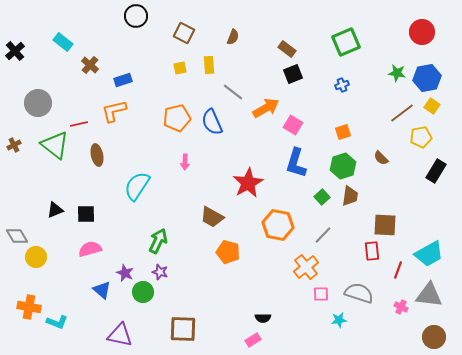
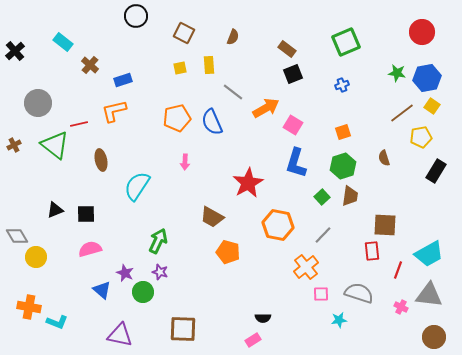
brown ellipse at (97, 155): moved 4 px right, 5 px down
brown semicircle at (381, 158): moved 3 px right; rotated 28 degrees clockwise
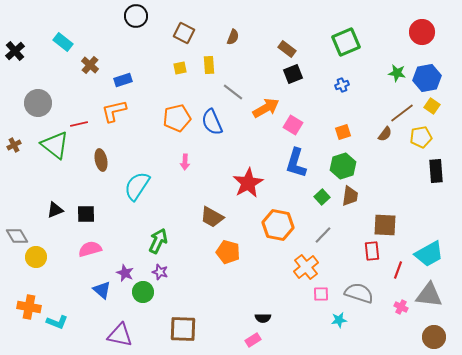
brown semicircle at (384, 158): moved 1 px right, 24 px up; rotated 126 degrees counterclockwise
black rectangle at (436, 171): rotated 35 degrees counterclockwise
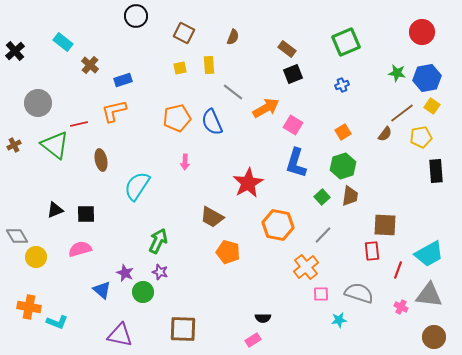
orange square at (343, 132): rotated 14 degrees counterclockwise
pink semicircle at (90, 249): moved 10 px left
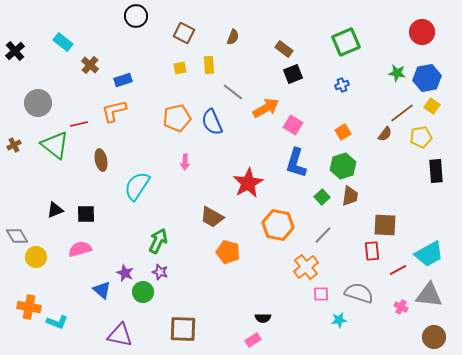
brown rectangle at (287, 49): moved 3 px left
red line at (398, 270): rotated 42 degrees clockwise
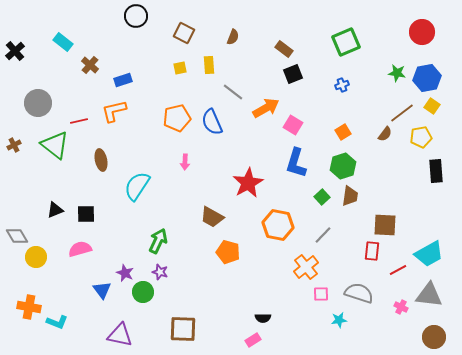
red line at (79, 124): moved 3 px up
red rectangle at (372, 251): rotated 12 degrees clockwise
blue triangle at (102, 290): rotated 12 degrees clockwise
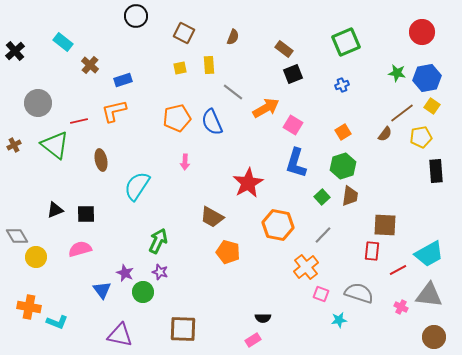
pink square at (321, 294): rotated 21 degrees clockwise
